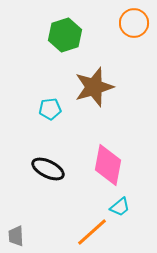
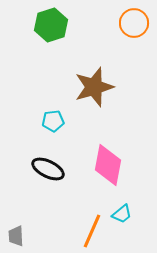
green hexagon: moved 14 px left, 10 px up
cyan pentagon: moved 3 px right, 12 px down
cyan trapezoid: moved 2 px right, 7 px down
orange line: moved 1 px up; rotated 24 degrees counterclockwise
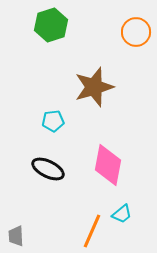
orange circle: moved 2 px right, 9 px down
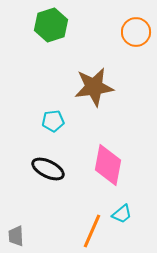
brown star: rotated 9 degrees clockwise
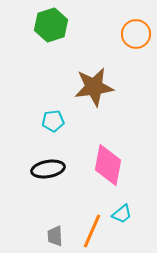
orange circle: moved 2 px down
black ellipse: rotated 36 degrees counterclockwise
gray trapezoid: moved 39 px right
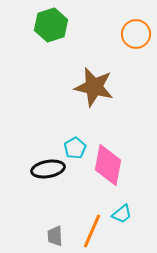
brown star: rotated 21 degrees clockwise
cyan pentagon: moved 22 px right, 27 px down; rotated 25 degrees counterclockwise
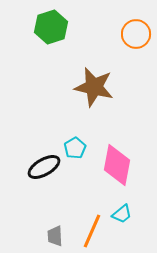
green hexagon: moved 2 px down
pink diamond: moved 9 px right
black ellipse: moved 4 px left, 2 px up; rotated 20 degrees counterclockwise
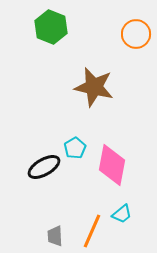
green hexagon: rotated 20 degrees counterclockwise
pink diamond: moved 5 px left
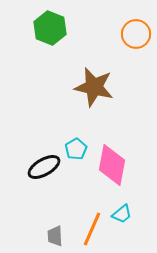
green hexagon: moved 1 px left, 1 px down
cyan pentagon: moved 1 px right, 1 px down
orange line: moved 2 px up
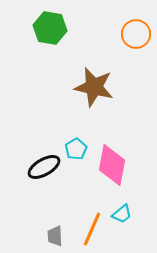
green hexagon: rotated 12 degrees counterclockwise
